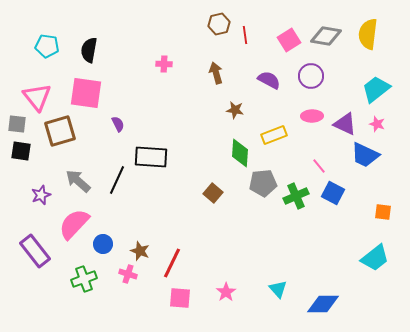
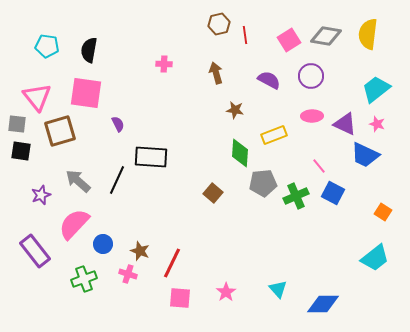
orange square at (383, 212): rotated 24 degrees clockwise
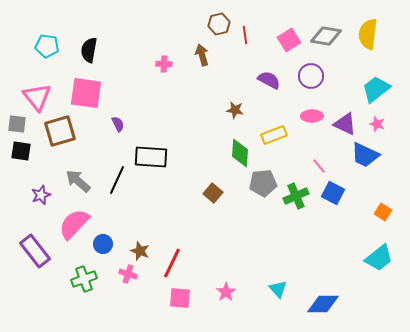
brown arrow at (216, 73): moved 14 px left, 18 px up
cyan trapezoid at (375, 258): moved 4 px right
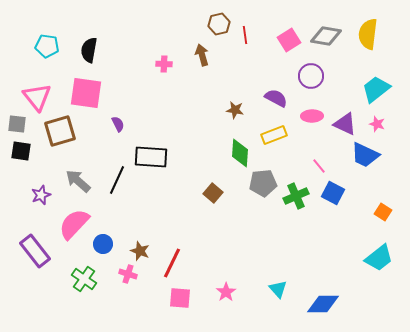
purple semicircle at (269, 80): moved 7 px right, 18 px down
green cross at (84, 279): rotated 35 degrees counterclockwise
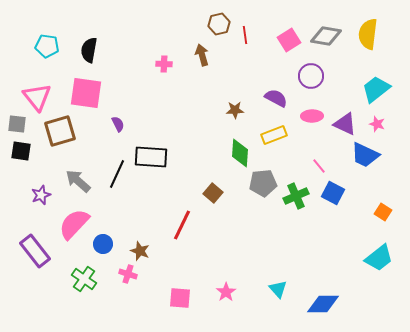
brown star at (235, 110): rotated 12 degrees counterclockwise
black line at (117, 180): moved 6 px up
red line at (172, 263): moved 10 px right, 38 px up
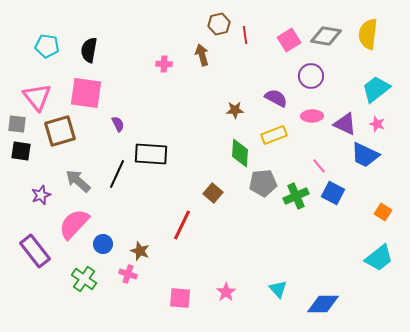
black rectangle at (151, 157): moved 3 px up
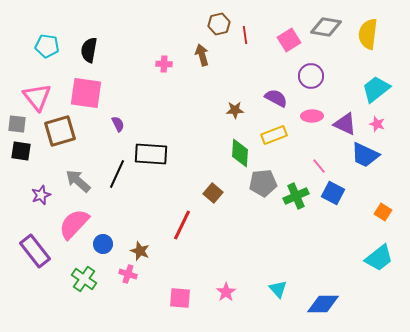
gray diamond at (326, 36): moved 9 px up
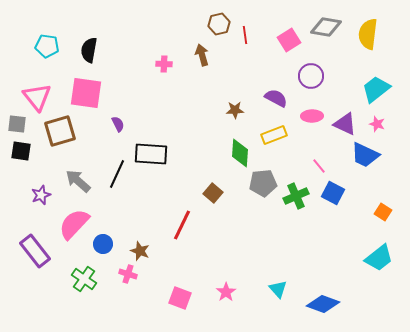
pink square at (180, 298): rotated 15 degrees clockwise
blue diamond at (323, 304): rotated 20 degrees clockwise
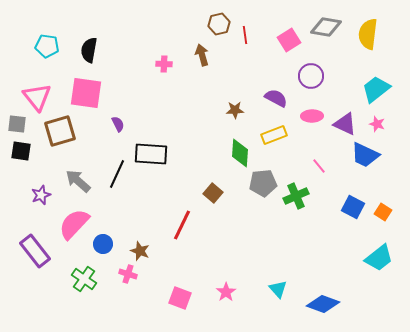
blue square at (333, 193): moved 20 px right, 14 px down
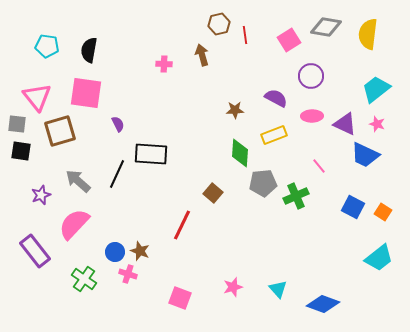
blue circle at (103, 244): moved 12 px right, 8 px down
pink star at (226, 292): moved 7 px right, 5 px up; rotated 18 degrees clockwise
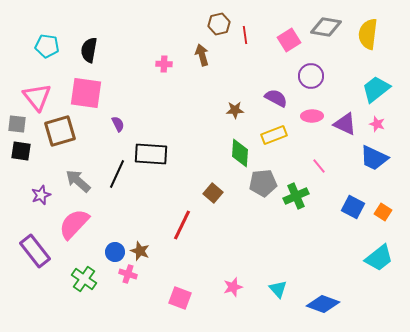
blue trapezoid at (365, 155): moved 9 px right, 3 px down
